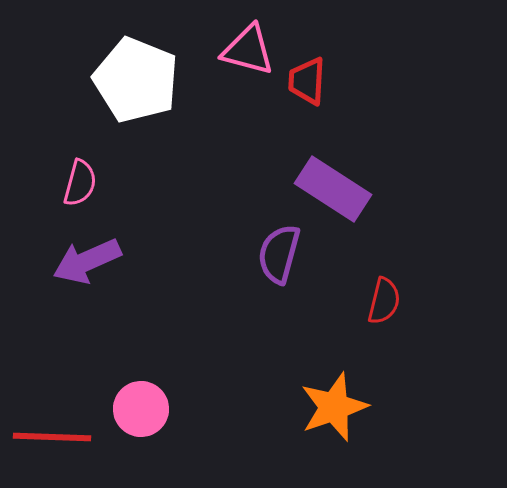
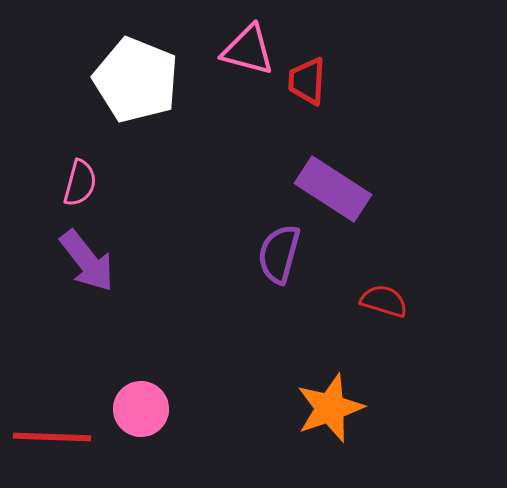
purple arrow: rotated 104 degrees counterclockwise
red semicircle: rotated 87 degrees counterclockwise
orange star: moved 4 px left, 1 px down
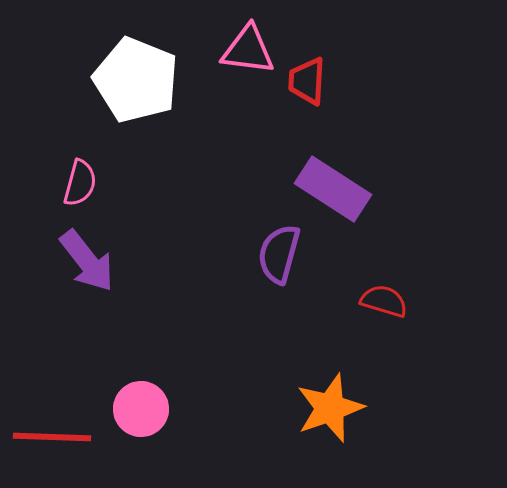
pink triangle: rotated 8 degrees counterclockwise
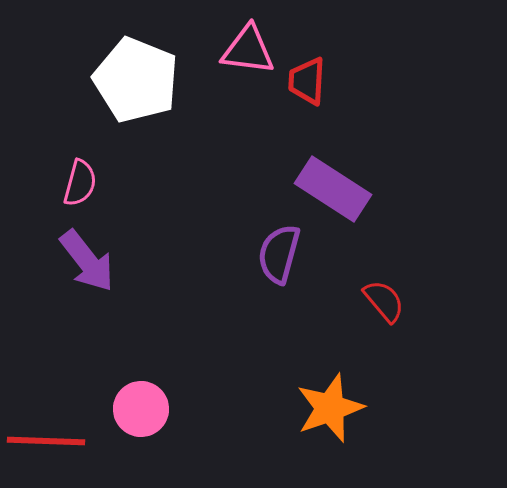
red semicircle: rotated 33 degrees clockwise
red line: moved 6 px left, 4 px down
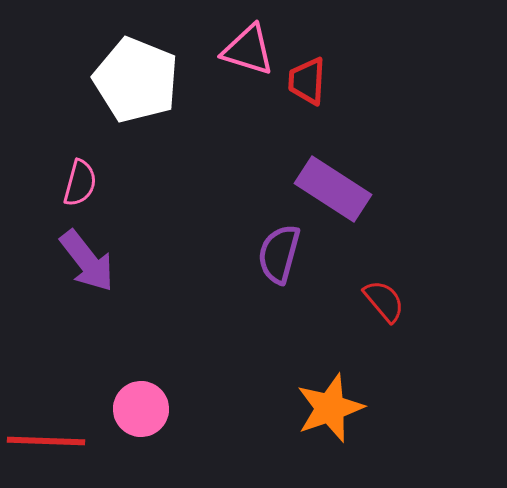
pink triangle: rotated 10 degrees clockwise
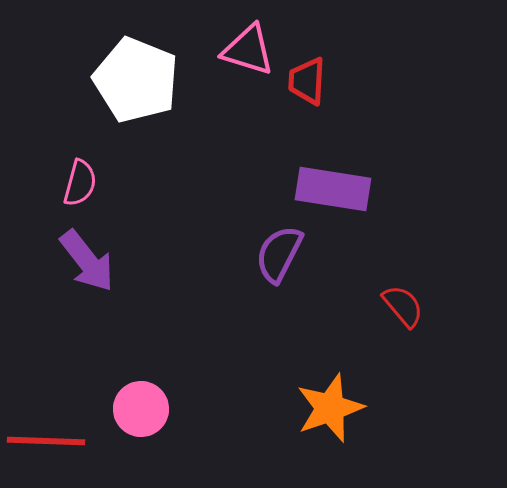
purple rectangle: rotated 24 degrees counterclockwise
purple semicircle: rotated 12 degrees clockwise
red semicircle: moved 19 px right, 5 px down
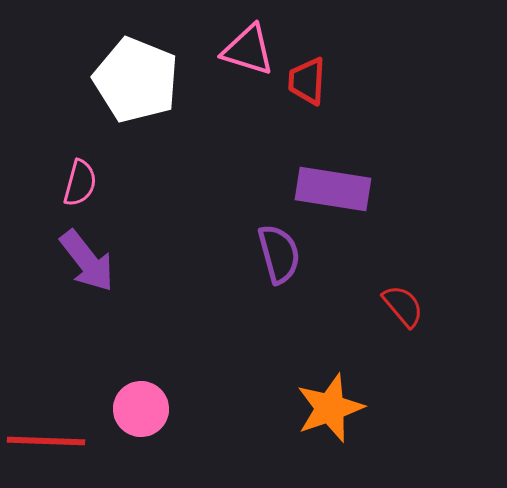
purple semicircle: rotated 138 degrees clockwise
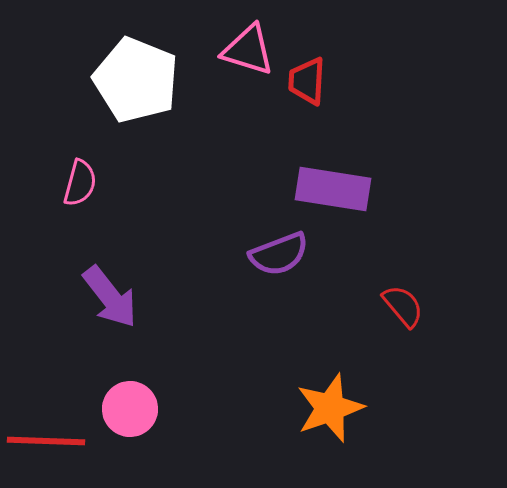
purple semicircle: rotated 84 degrees clockwise
purple arrow: moved 23 px right, 36 px down
pink circle: moved 11 px left
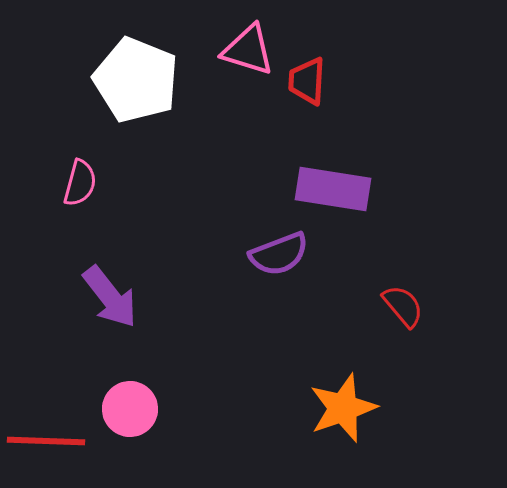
orange star: moved 13 px right
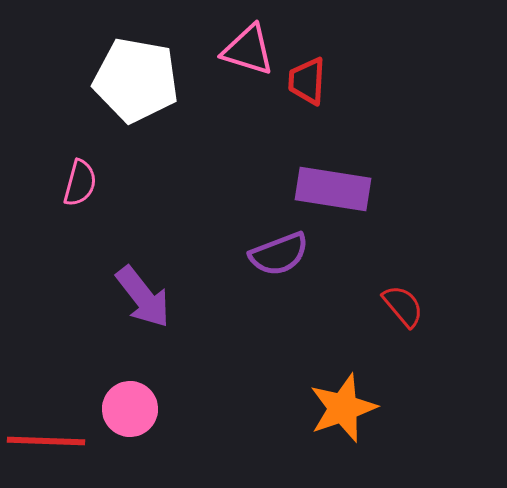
white pentagon: rotated 12 degrees counterclockwise
purple arrow: moved 33 px right
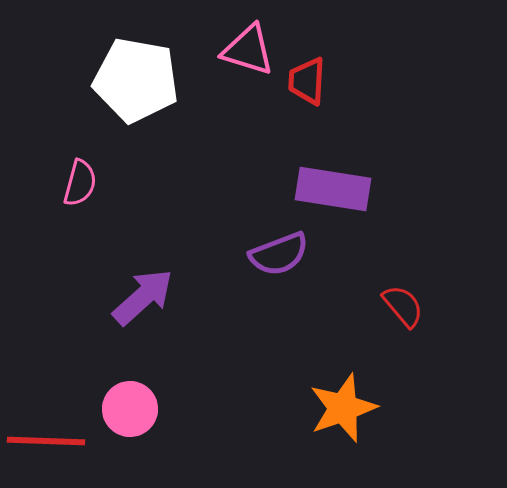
purple arrow: rotated 94 degrees counterclockwise
